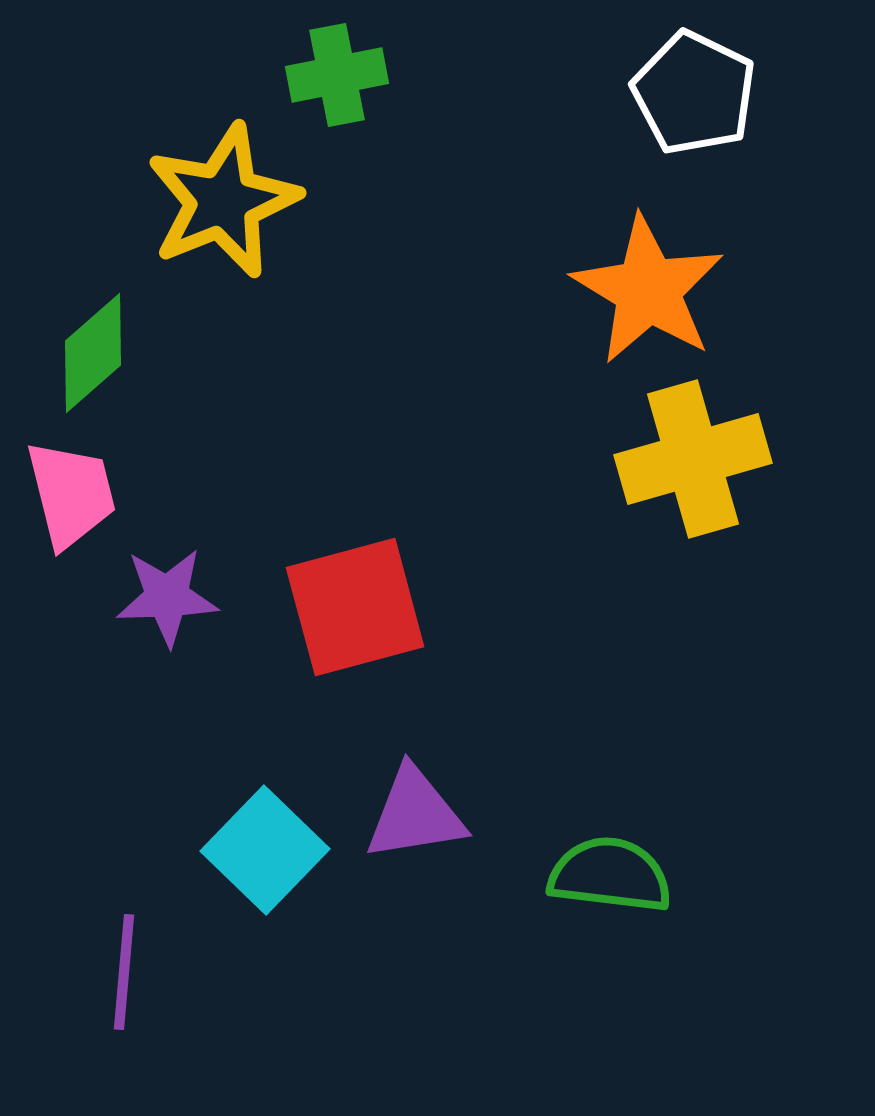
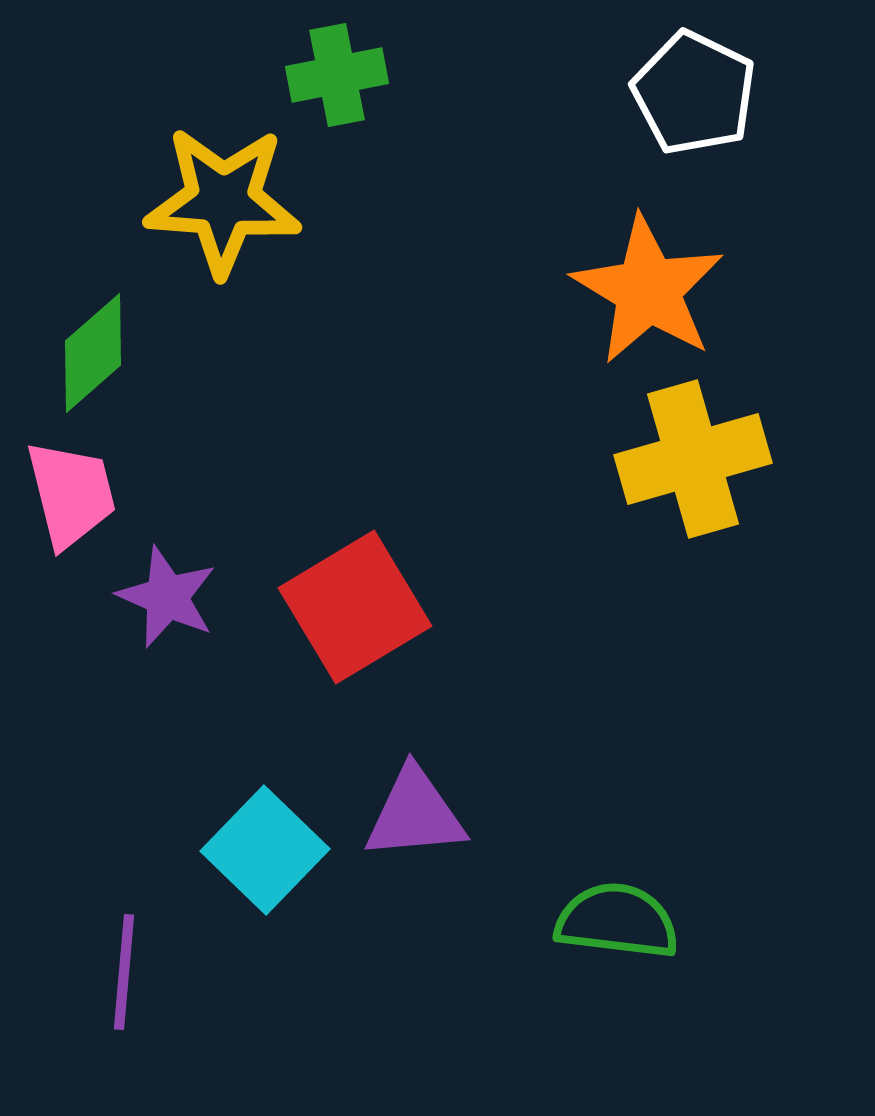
yellow star: rotated 26 degrees clockwise
purple star: rotated 26 degrees clockwise
red square: rotated 16 degrees counterclockwise
purple triangle: rotated 4 degrees clockwise
green semicircle: moved 7 px right, 46 px down
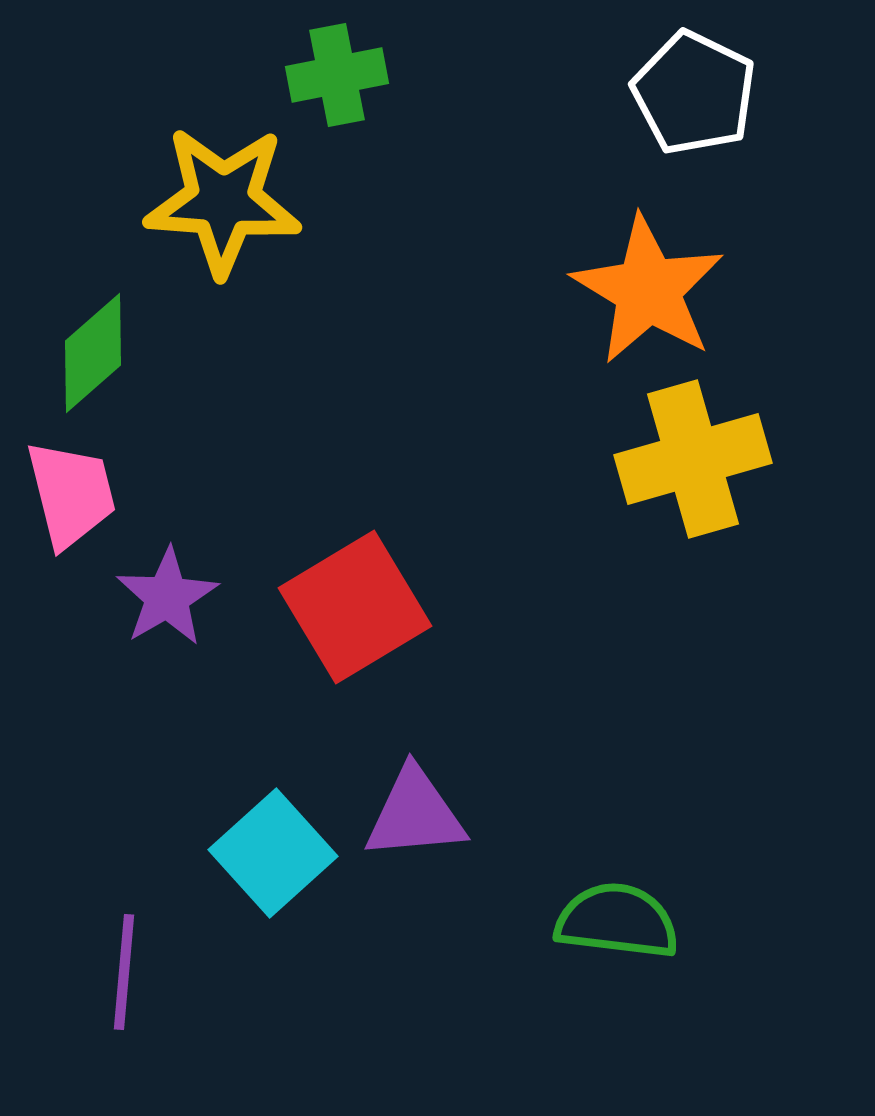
purple star: rotated 18 degrees clockwise
cyan square: moved 8 px right, 3 px down; rotated 4 degrees clockwise
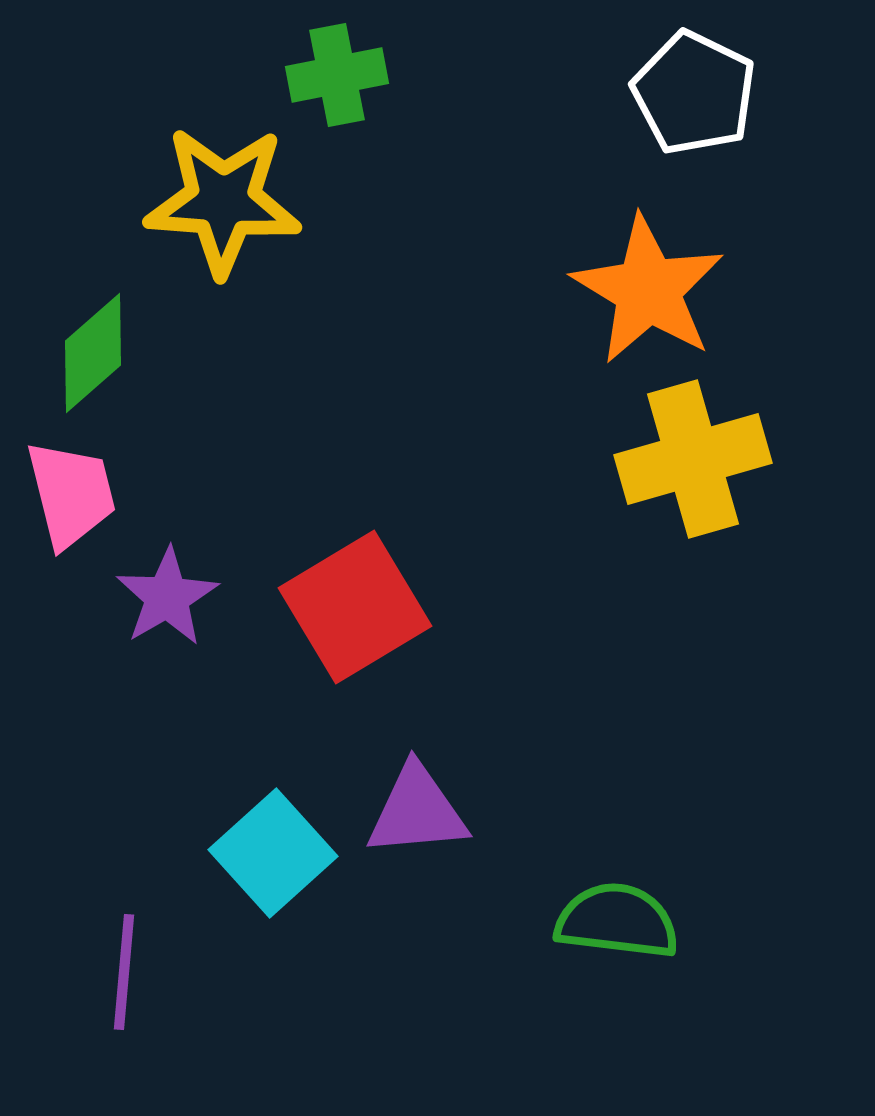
purple triangle: moved 2 px right, 3 px up
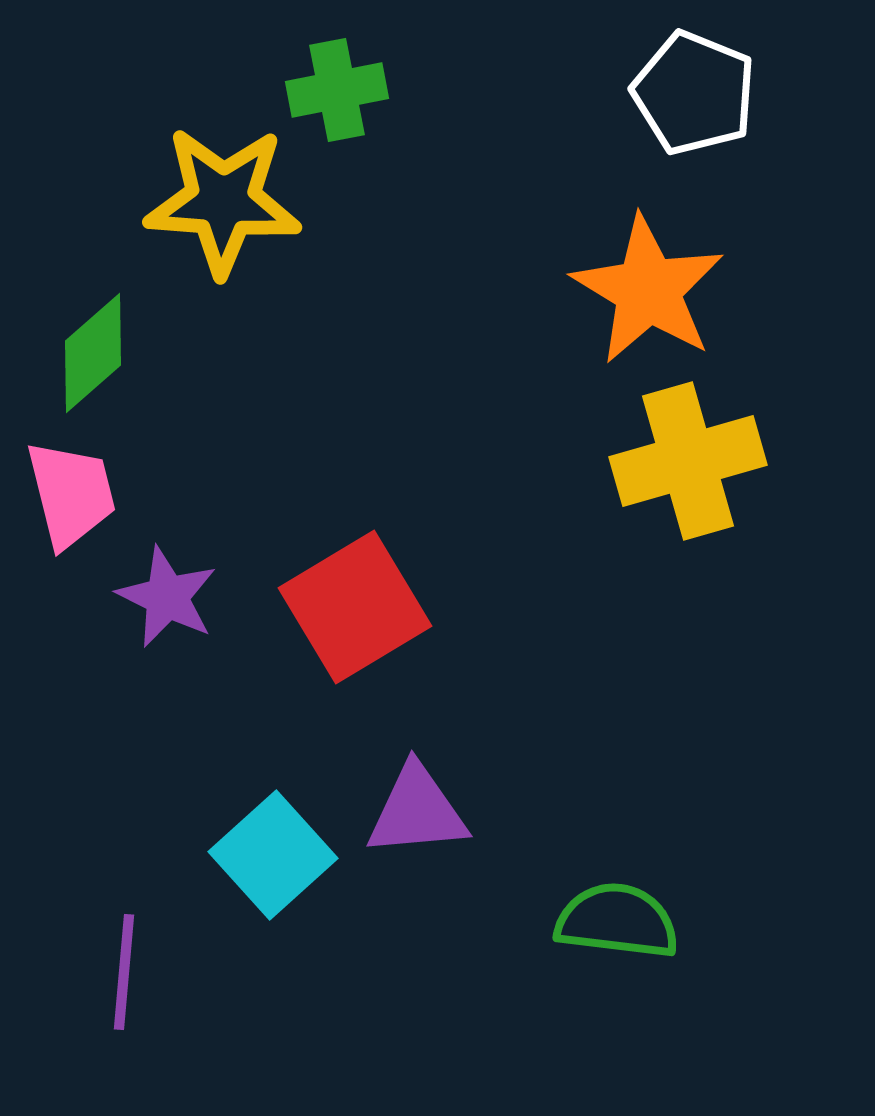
green cross: moved 15 px down
white pentagon: rotated 4 degrees counterclockwise
yellow cross: moved 5 px left, 2 px down
purple star: rotated 16 degrees counterclockwise
cyan square: moved 2 px down
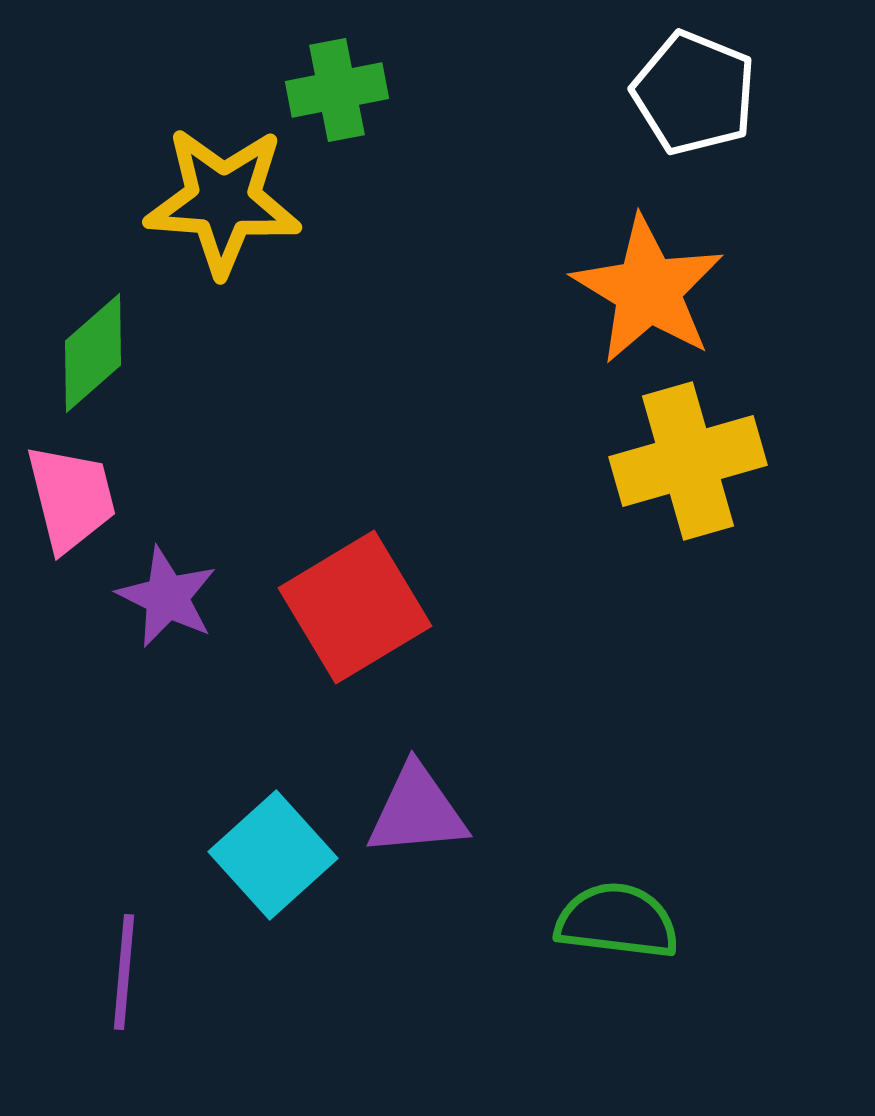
pink trapezoid: moved 4 px down
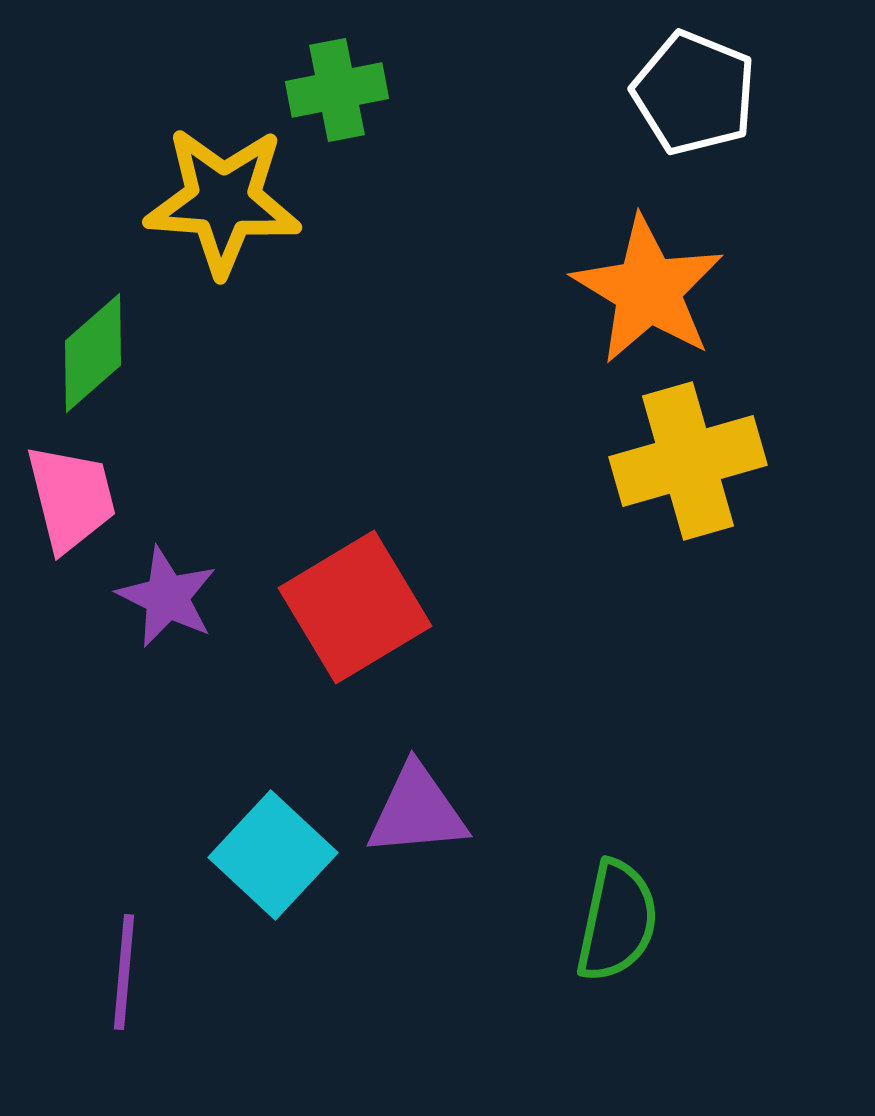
cyan square: rotated 5 degrees counterclockwise
green semicircle: rotated 95 degrees clockwise
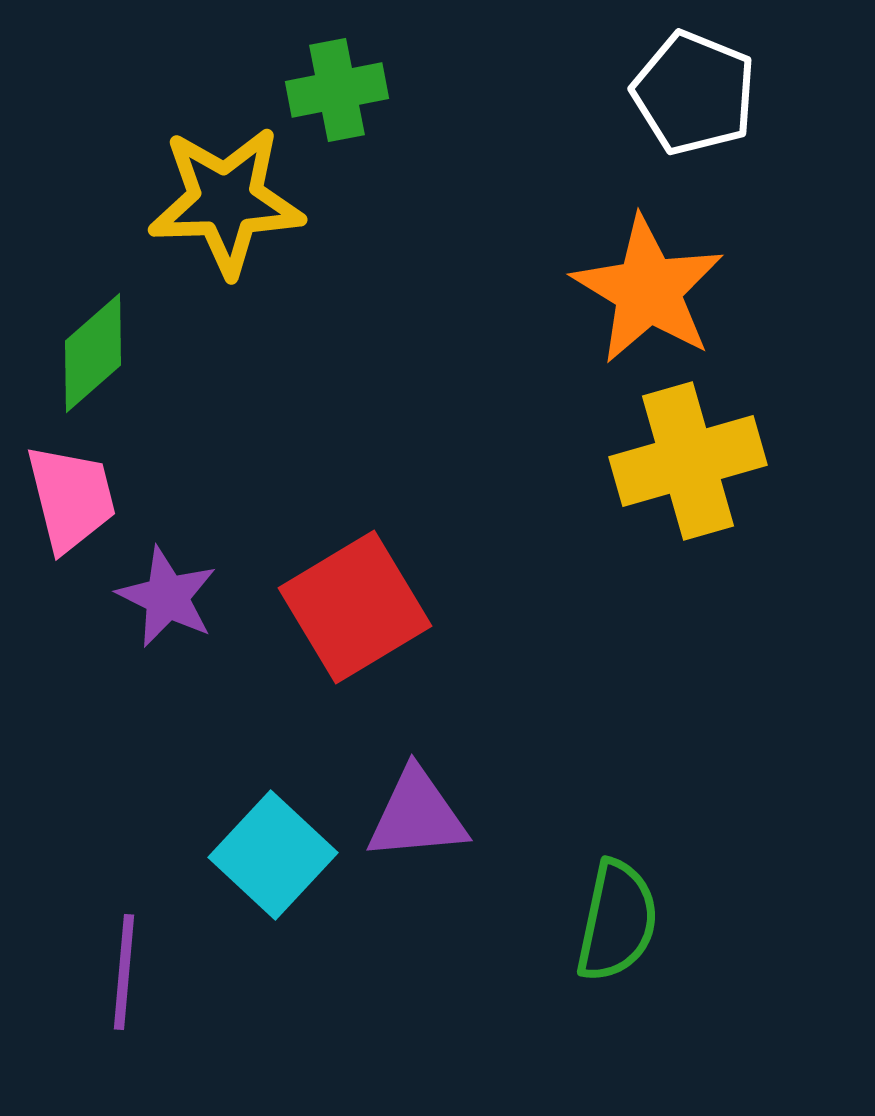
yellow star: moved 3 px right; rotated 6 degrees counterclockwise
purple triangle: moved 4 px down
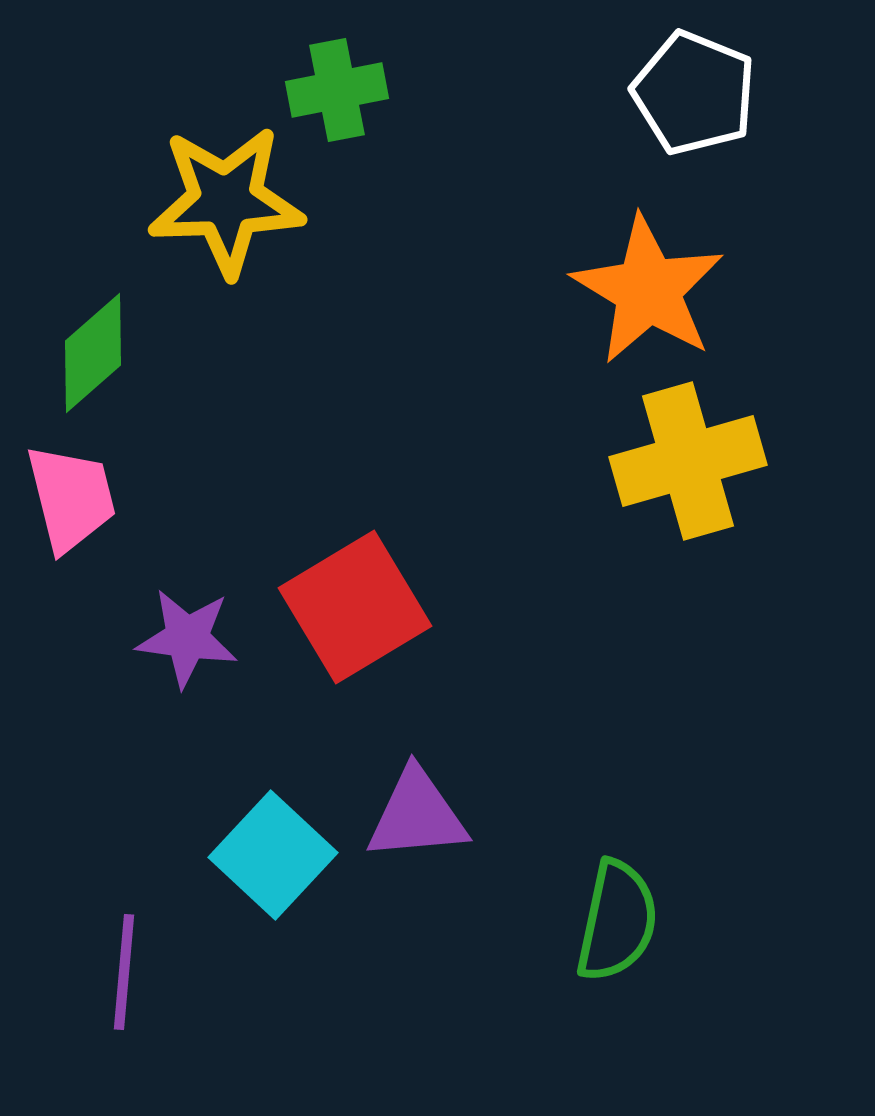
purple star: moved 20 px right, 41 px down; rotated 18 degrees counterclockwise
